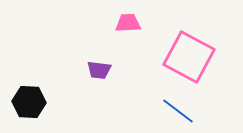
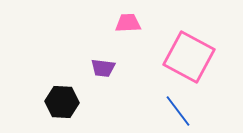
purple trapezoid: moved 4 px right, 2 px up
black hexagon: moved 33 px right
blue line: rotated 16 degrees clockwise
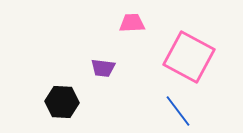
pink trapezoid: moved 4 px right
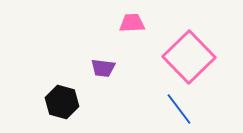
pink square: rotated 18 degrees clockwise
black hexagon: rotated 12 degrees clockwise
blue line: moved 1 px right, 2 px up
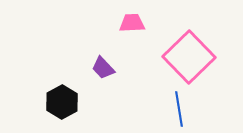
purple trapezoid: rotated 40 degrees clockwise
black hexagon: rotated 16 degrees clockwise
blue line: rotated 28 degrees clockwise
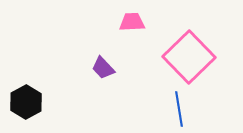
pink trapezoid: moved 1 px up
black hexagon: moved 36 px left
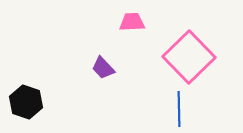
black hexagon: rotated 12 degrees counterclockwise
blue line: rotated 8 degrees clockwise
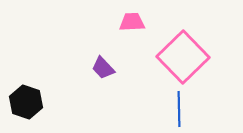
pink square: moved 6 px left
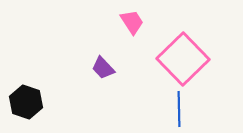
pink trapezoid: rotated 60 degrees clockwise
pink square: moved 2 px down
